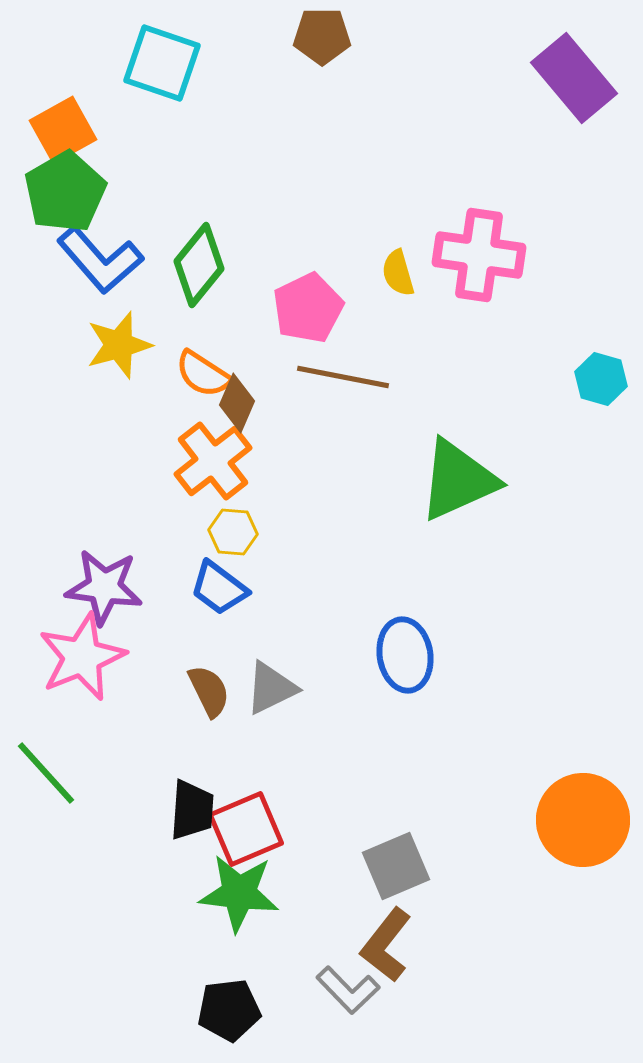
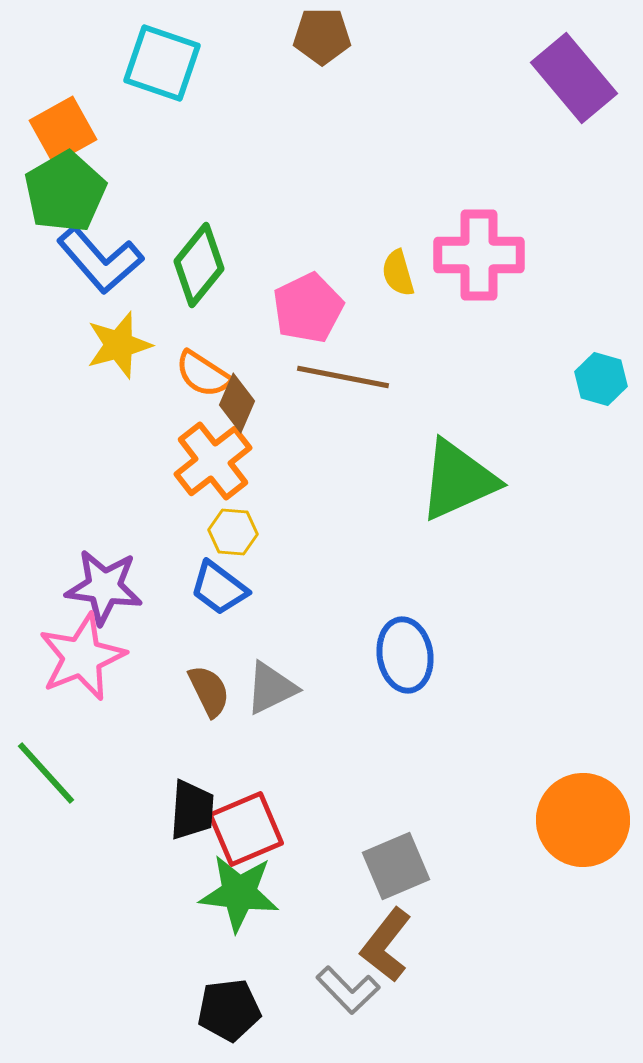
pink cross: rotated 8 degrees counterclockwise
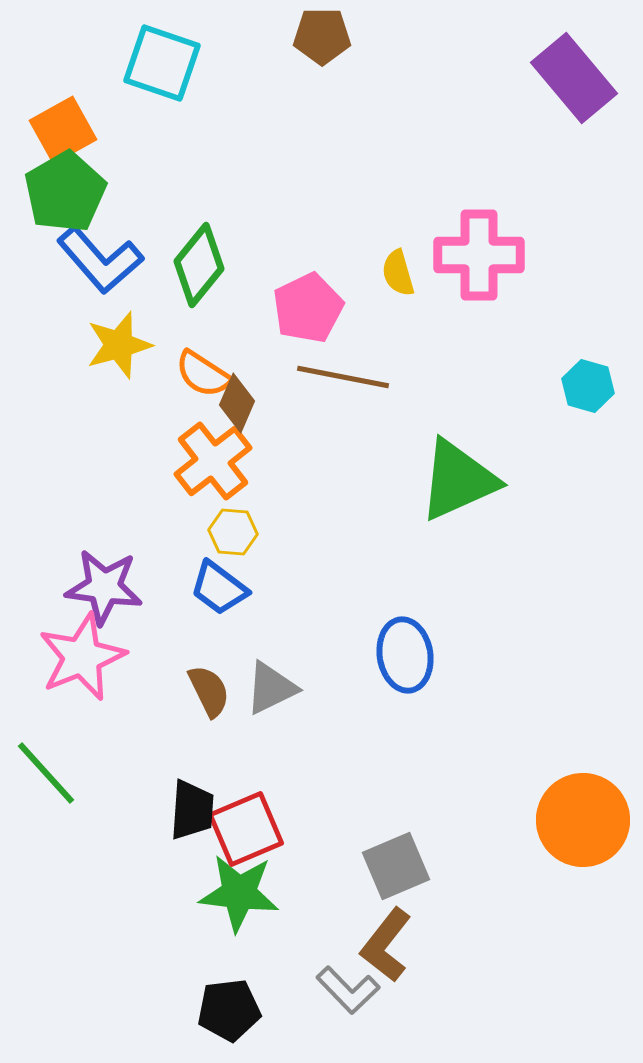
cyan hexagon: moved 13 px left, 7 px down
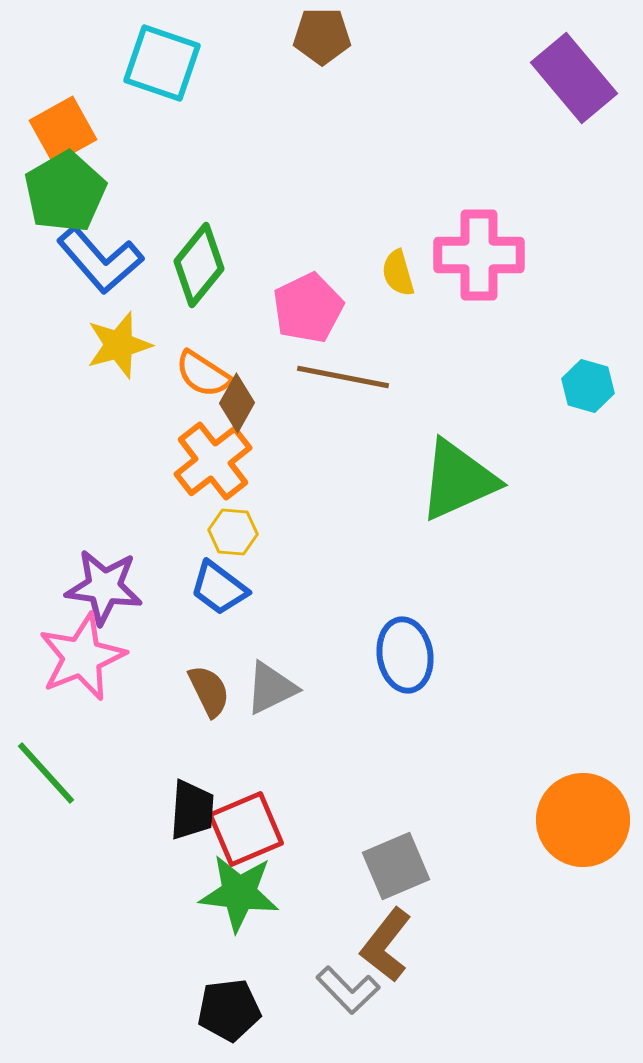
brown diamond: rotated 6 degrees clockwise
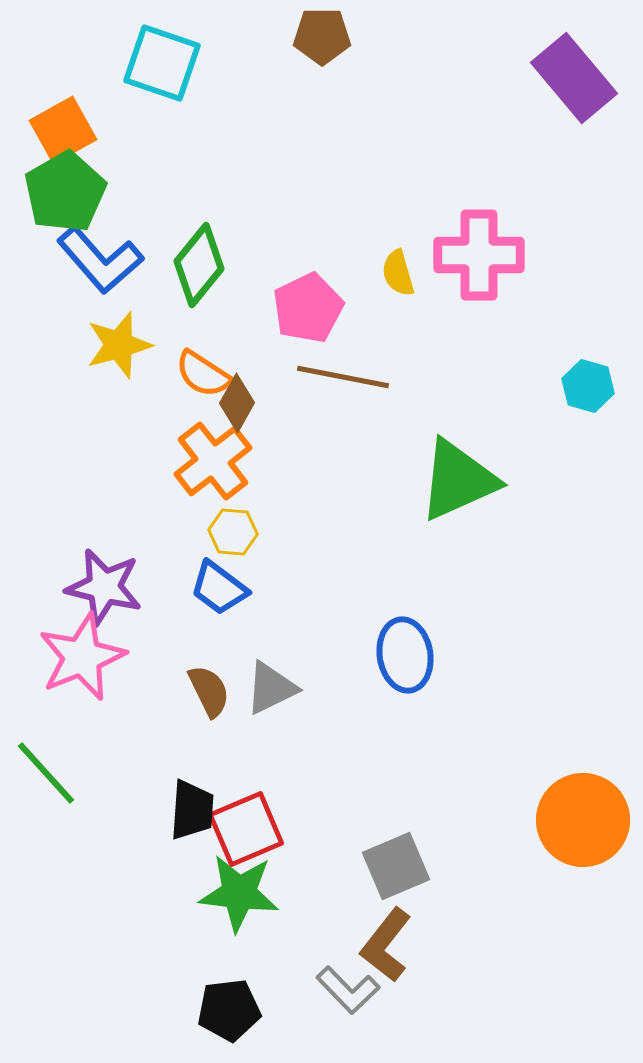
purple star: rotated 6 degrees clockwise
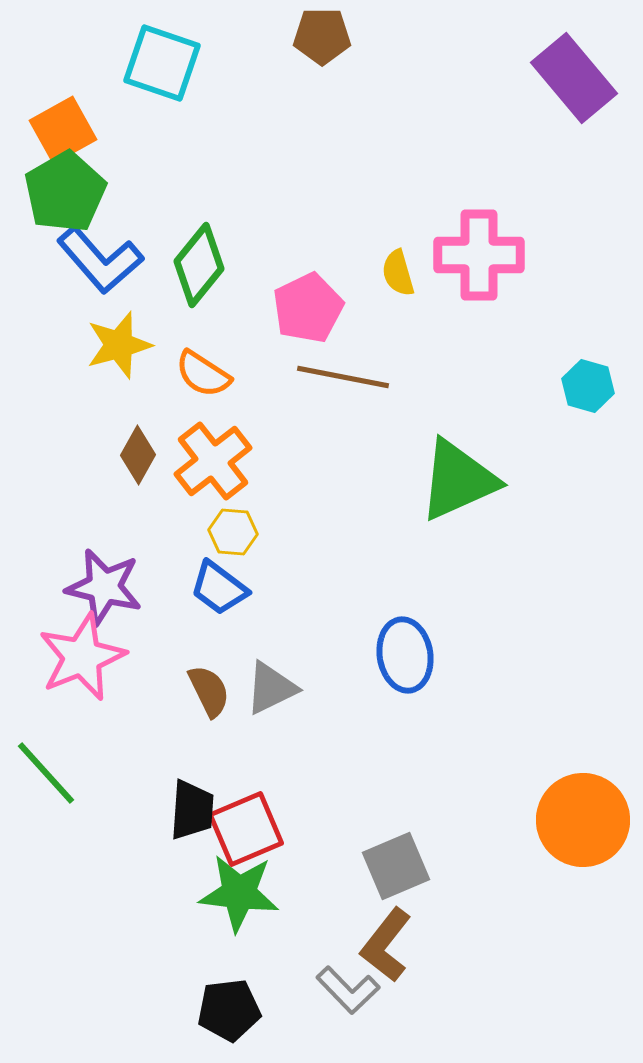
brown diamond: moved 99 px left, 52 px down
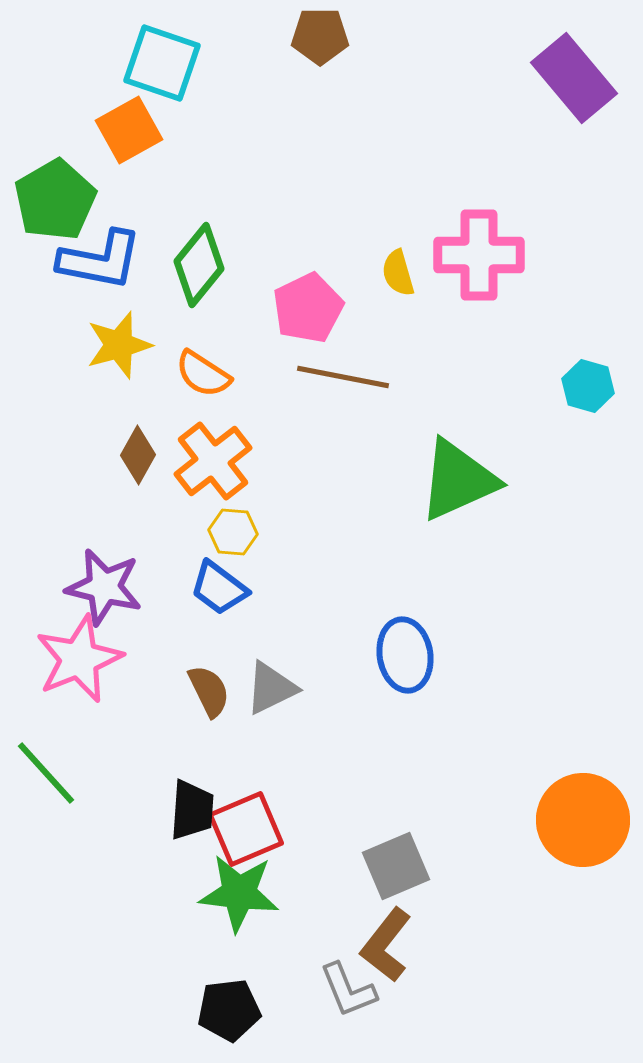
brown pentagon: moved 2 px left
orange square: moved 66 px right
green pentagon: moved 10 px left, 8 px down
blue L-shape: rotated 38 degrees counterclockwise
pink star: moved 3 px left, 2 px down
gray L-shape: rotated 22 degrees clockwise
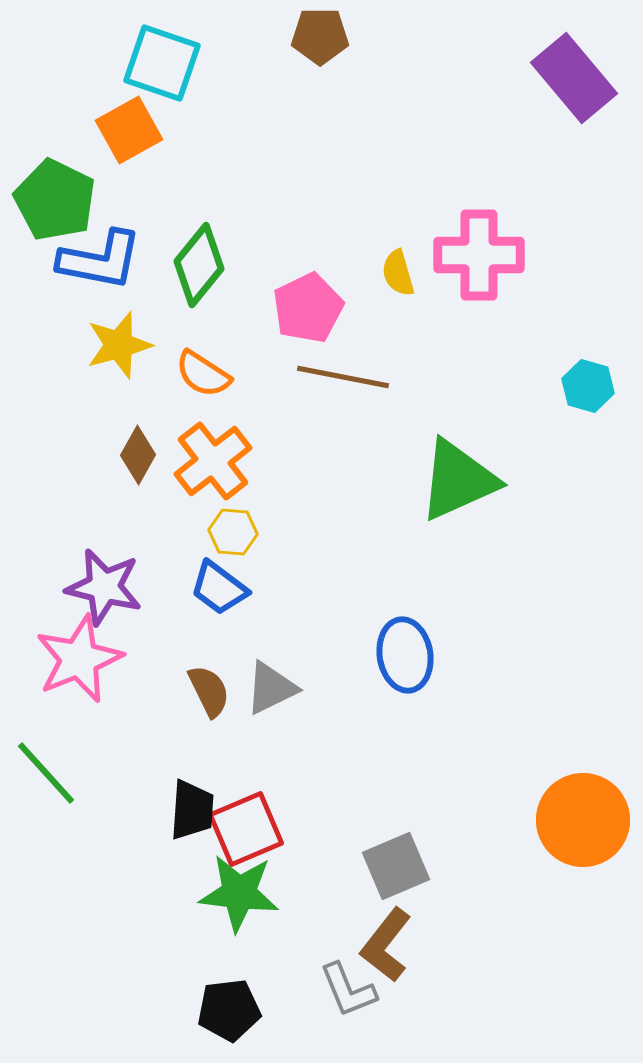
green pentagon: rotated 16 degrees counterclockwise
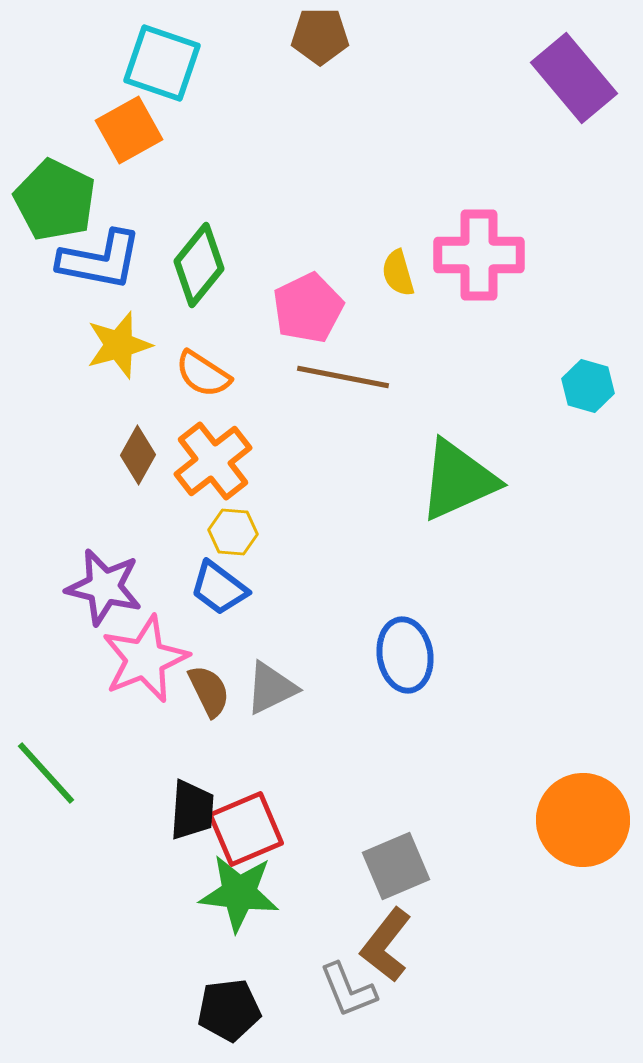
pink star: moved 66 px right
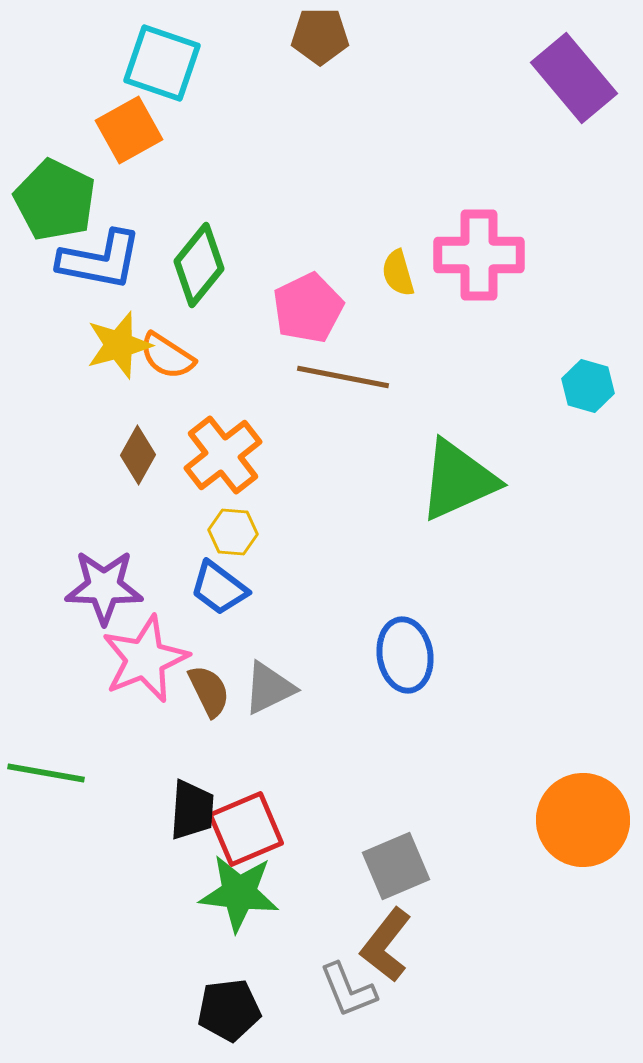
orange semicircle: moved 36 px left, 18 px up
orange cross: moved 10 px right, 6 px up
purple star: rotated 12 degrees counterclockwise
gray triangle: moved 2 px left
green line: rotated 38 degrees counterclockwise
